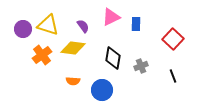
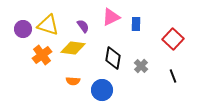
gray cross: rotated 24 degrees counterclockwise
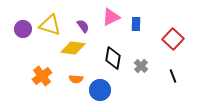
yellow triangle: moved 2 px right
orange cross: moved 21 px down
orange semicircle: moved 3 px right, 2 px up
blue circle: moved 2 px left
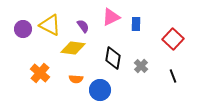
yellow triangle: rotated 10 degrees clockwise
orange cross: moved 2 px left, 3 px up; rotated 12 degrees counterclockwise
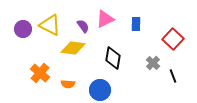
pink triangle: moved 6 px left, 2 px down
gray cross: moved 12 px right, 3 px up
orange semicircle: moved 8 px left, 5 px down
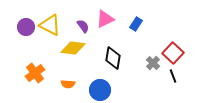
blue rectangle: rotated 32 degrees clockwise
purple circle: moved 3 px right, 2 px up
red square: moved 14 px down
orange cross: moved 5 px left; rotated 12 degrees clockwise
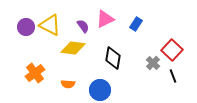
red square: moved 1 px left, 3 px up
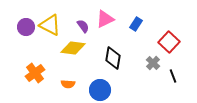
red square: moved 3 px left, 8 px up
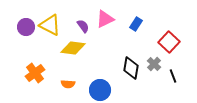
black diamond: moved 18 px right, 10 px down
gray cross: moved 1 px right, 1 px down
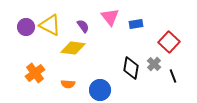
pink triangle: moved 5 px right, 2 px up; rotated 42 degrees counterclockwise
blue rectangle: rotated 48 degrees clockwise
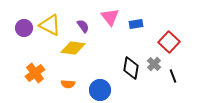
purple circle: moved 2 px left, 1 px down
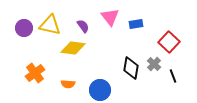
yellow triangle: rotated 15 degrees counterclockwise
